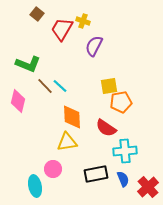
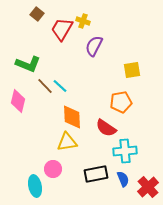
yellow square: moved 23 px right, 16 px up
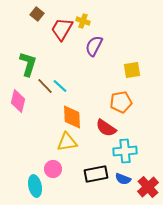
green L-shape: rotated 95 degrees counterclockwise
blue semicircle: rotated 133 degrees clockwise
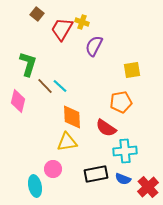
yellow cross: moved 1 px left, 1 px down
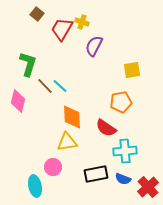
pink circle: moved 2 px up
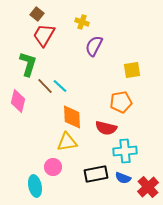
red trapezoid: moved 18 px left, 6 px down
red semicircle: rotated 20 degrees counterclockwise
blue semicircle: moved 1 px up
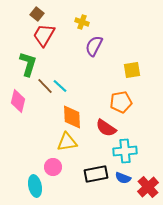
red semicircle: rotated 20 degrees clockwise
